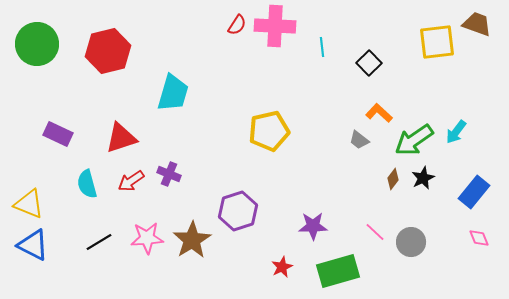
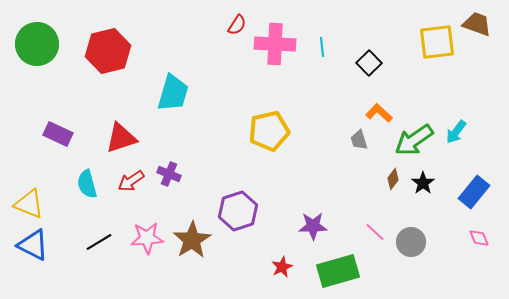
pink cross: moved 18 px down
gray trapezoid: rotated 35 degrees clockwise
black star: moved 5 px down; rotated 10 degrees counterclockwise
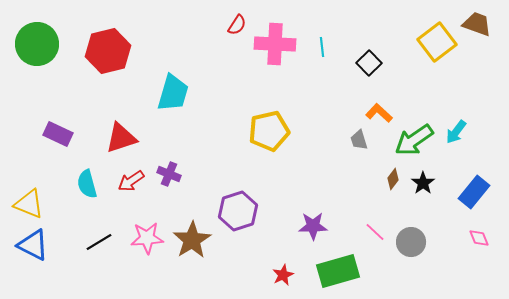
yellow square: rotated 30 degrees counterclockwise
red star: moved 1 px right, 8 px down
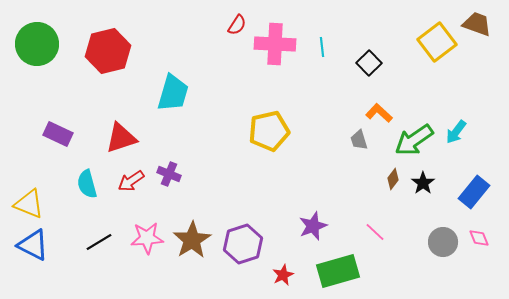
purple hexagon: moved 5 px right, 33 px down
purple star: rotated 20 degrees counterclockwise
gray circle: moved 32 px right
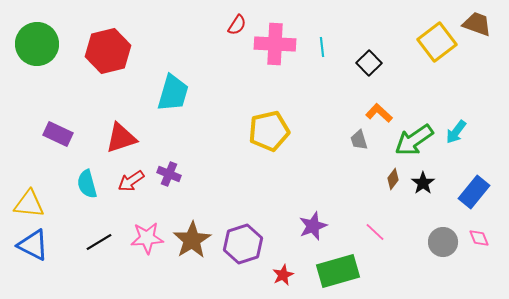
yellow triangle: rotated 16 degrees counterclockwise
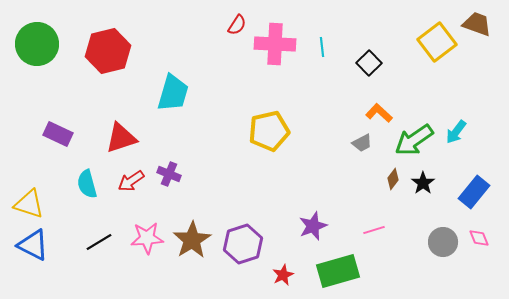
gray trapezoid: moved 3 px right, 3 px down; rotated 100 degrees counterclockwise
yellow triangle: rotated 12 degrees clockwise
pink line: moved 1 px left, 2 px up; rotated 60 degrees counterclockwise
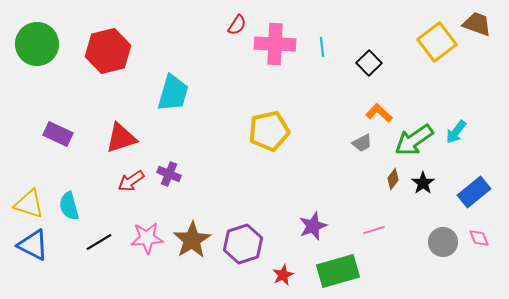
cyan semicircle: moved 18 px left, 22 px down
blue rectangle: rotated 12 degrees clockwise
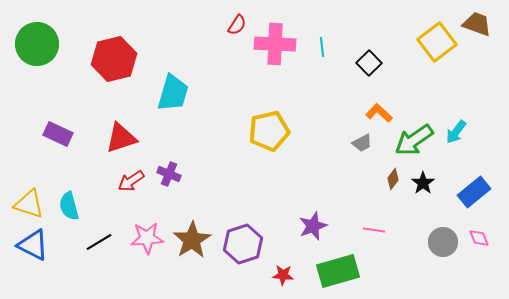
red hexagon: moved 6 px right, 8 px down
pink line: rotated 25 degrees clockwise
red star: rotated 30 degrees clockwise
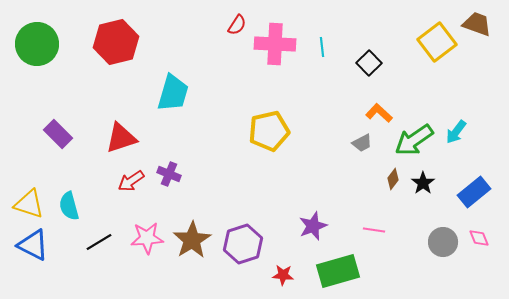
red hexagon: moved 2 px right, 17 px up
purple rectangle: rotated 20 degrees clockwise
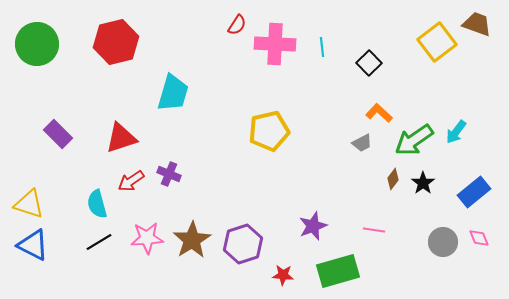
cyan semicircle: moved 28 px right, 2 px up
